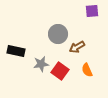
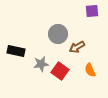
orange semicircle: moved 3 px right
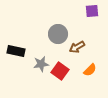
orange semicircle: rotated 112 degrees counterclockwise
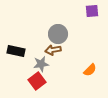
brown arrow: moved 24 px left, 3 px down; rotated 21 degrees clockwise
red square: moved 23 px left, 10 px down; rotated 18 degrees clockwise
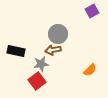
purple square: rotated 24 degrees counterclockwise
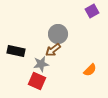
brown arrow: rotated 28 degrees counterclockwise
red square: rotated 30 degrees counterclockwise
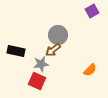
gray circle: moved 1 px down
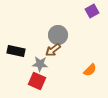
gray star: moved 1 px left; rotated 14 degrees clockwise
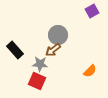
black rectangle: moved 1 px left, 1 px up; rotated 36 degrees clockwise
orange semicircle: moved 1 px down
